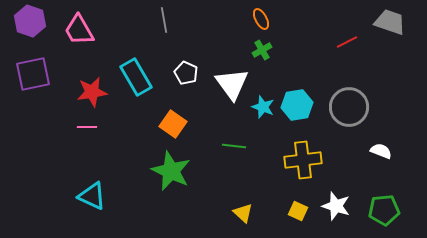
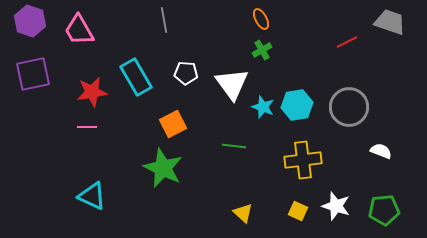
white pentagon: rotated 20 degrees counterclockwise
orange square: rotated 28 degrees clockwise
green star: moved 8 px left, 3 px up
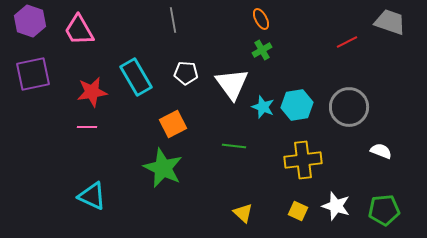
gray line: moved 9 px right
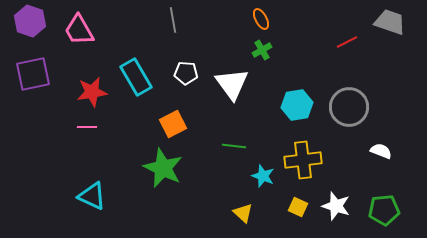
cyan star: moved 69 px down
yellow square: moved 4 px up
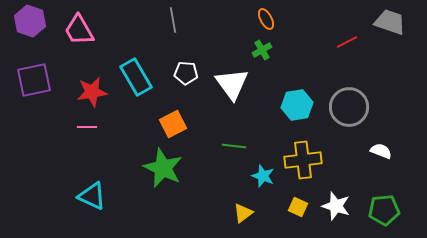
orange ellipse: moved 5 px right
purple square: moved 1 px right, 6 px down
yellow triangle: rotated 40 degrees clockwise
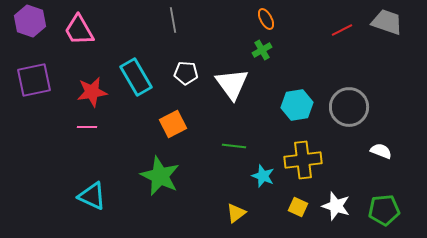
gray trapezoid: moved 3 px left
red line: moved 5 px left, 12 px up
green star: moved 3 px left, 8 px down
yellow triangle: moved 7 px left
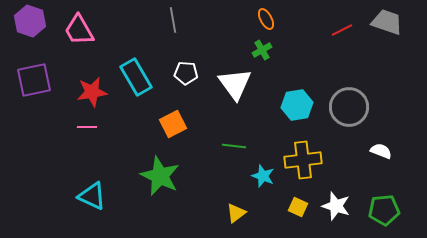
white triangle: moved 3 px right
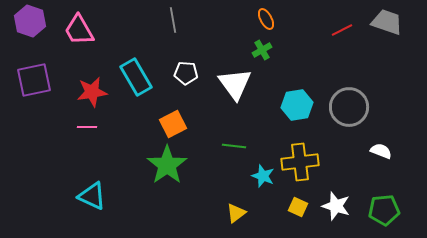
yellow cross: moved 3 px left, 2 px down
green star: moved 7 px right, 11 px up; rotated 12 degrees clockwise
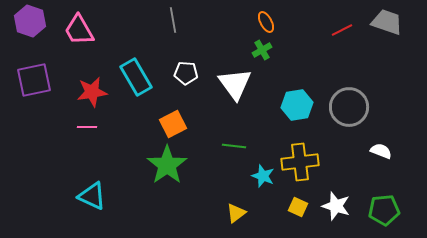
orange ellipse: moved 3 px down
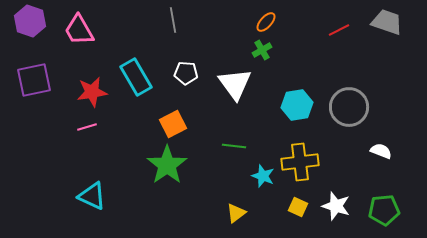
orange ellipse: rotated 70 degrees clockwise
red line: moved 3 px left
pink line: rotated 18 degrees counterclockwise
